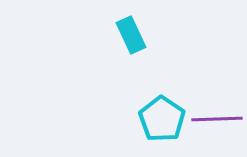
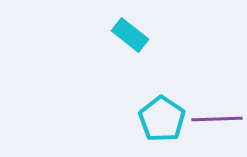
cyan rectangle: moved 1 px left; rotated 27 degrees counterclockwise
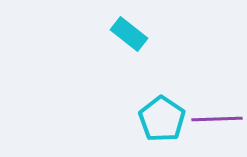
cyan rectangle: moved 1 px left, 1 px up
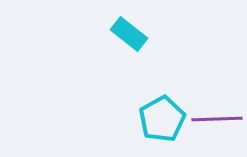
cyan pentagon: rotated 9 degrees clockwise
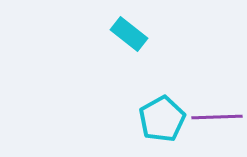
purple line: moved 2 px up
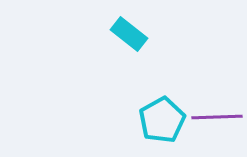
cyan pentagon: moved 1 px down
